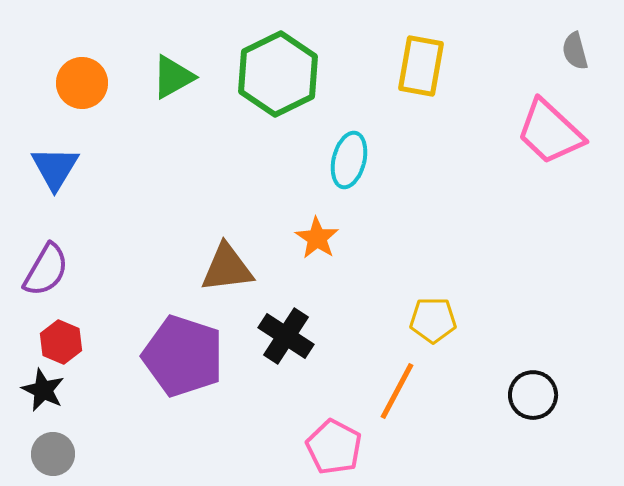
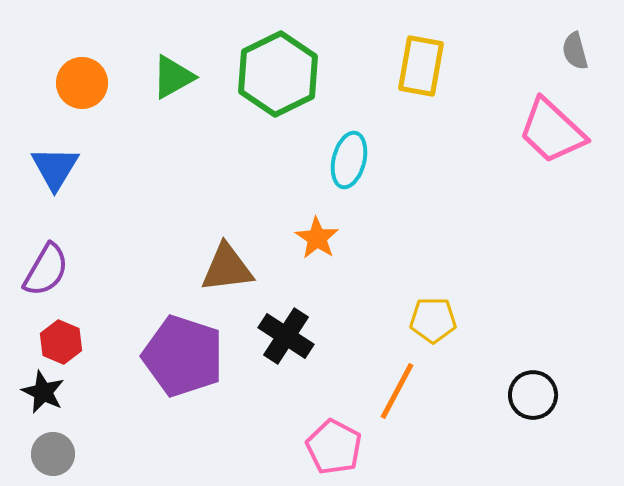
pink trapezoid: moved 2 px right, 1 px up
black star: moved 2 px down
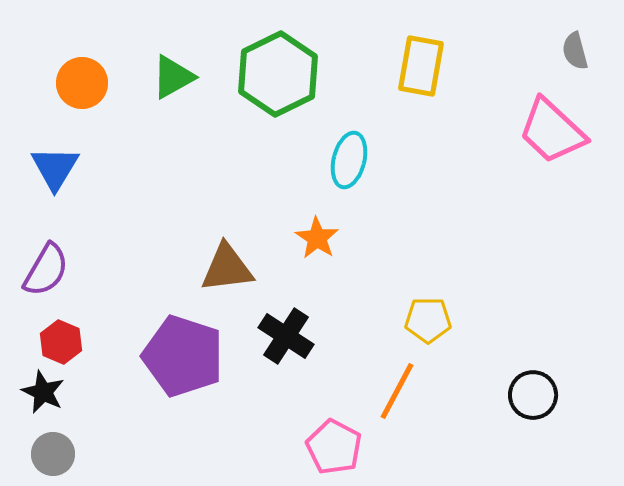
yellow pentagon: moved 5 px left
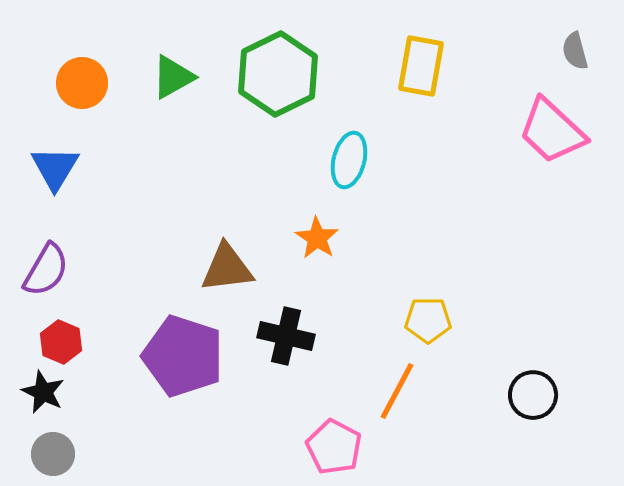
black cross: rotated 20 degrees counterclockwise
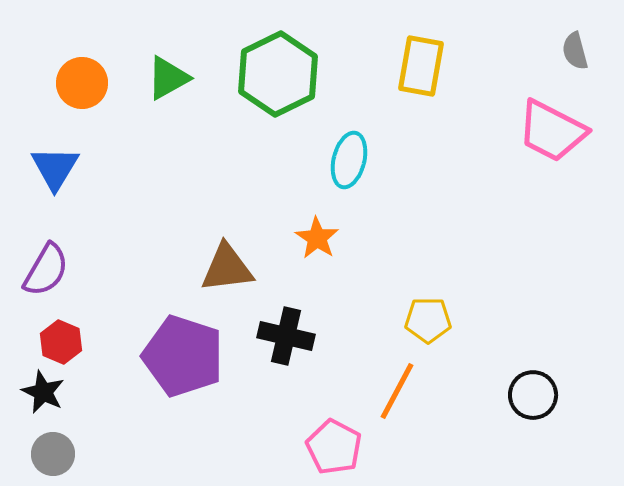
green triangle: moved 5 px left, 1 px down
pink trapezoid: rotated 16 degrees counterclockwise
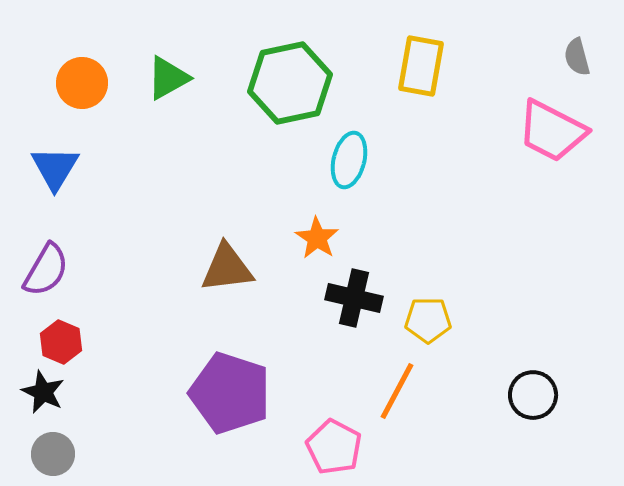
gray semicircle: moved 2 px right, 6 px down
green hexagon: moved 12 px right, 9 px down; rotated 14 degrees clockwise
black cross: moved 68 px right, 38 px up
purple pentagon: moved 47 px right, 37 px down
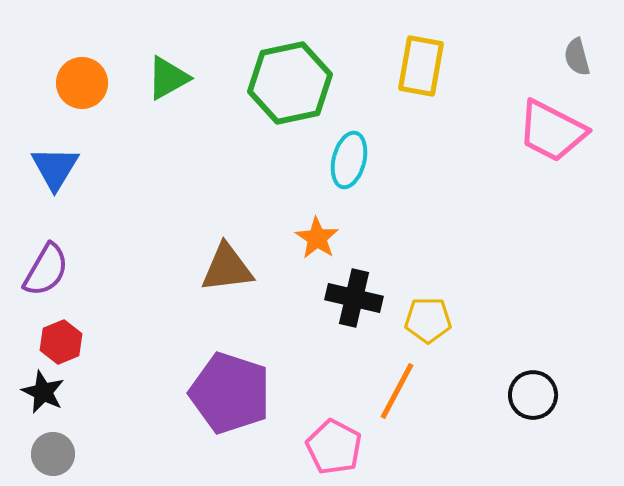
red hexagon: rotated 15 degrees clockwise
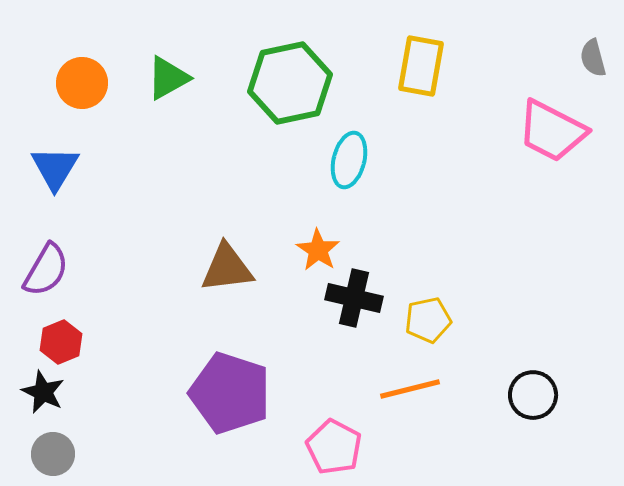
gray semicircle: moved 16 px right, 1 px down
orange star: moved 1 px right, 12 px down
yellow pentagon: rotated 12 degrees counterclockwise
orange line: moved 13 px right, 2 px up; rotated 48 degrees clockwise
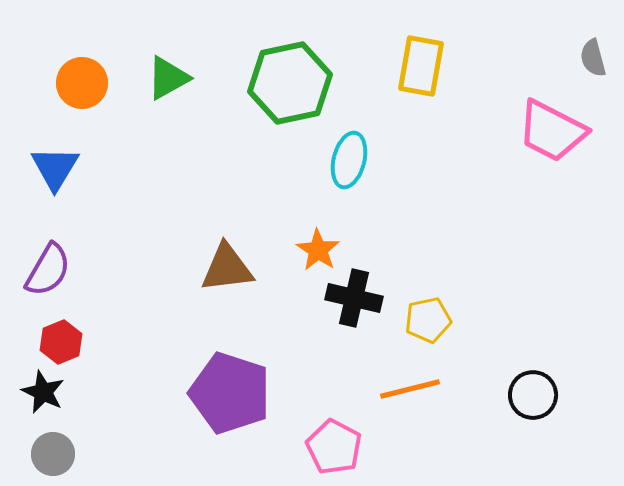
purple semicircle: moved 2 px right
